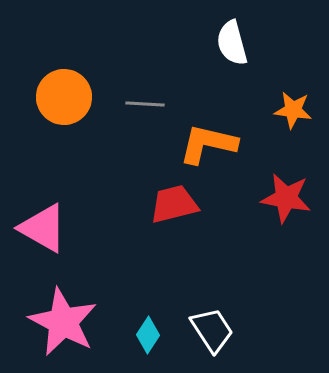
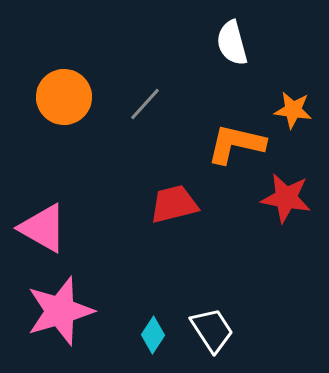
gray line: rotated 51 degrees counterclockwise
orange L-shape: moved 28 px right
pink star: moved 3 px left, 11 px up; rotated 28 degrees clockwise
cyan diamond: moved 5 px right
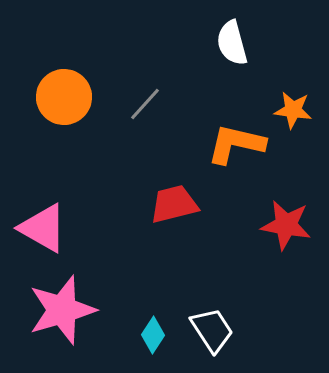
red star: moved 27 px down
pink star: moved 2 px right, 1 px up
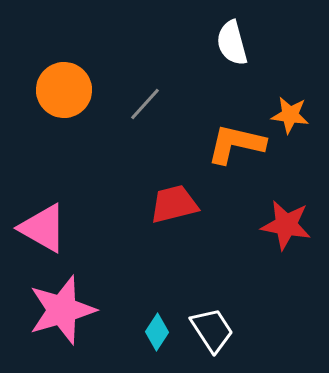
orange circle: moved 7 px up
orange star: moved 3 px left, 5 px down
cyan diamond: moved 4 px right, 3 px up
